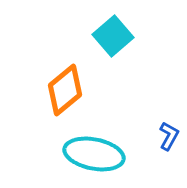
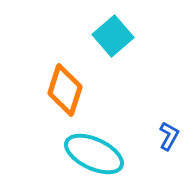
orange diamond: rotated 33 degrees counterclockwise
cyan ellipse: rotated 14 degrees clockwise
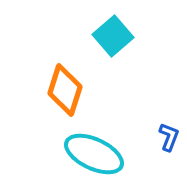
blue L-shape: moved 1 px down; rotated 8 degrees counterclockwise
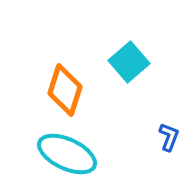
cyan square: moved 16 px right, 26 px down
cyan ellipse: moved 27 px left
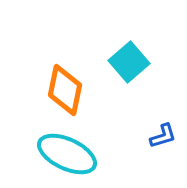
orange diamond: rotated 6 degrees counterclockwise
blue L-shape: moved 6 px left, 1 px up; rotated 52 degrees clockwise
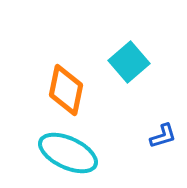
orange diamond: moved 1 px right
cyan ellipse: moved 1 px right, 1 px up
